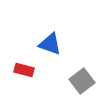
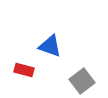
blue triangle: moved 2 px down
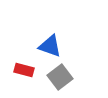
gray square: moved 22 px left, 4 px up
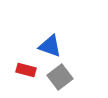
red rectangle: moved 2 px right
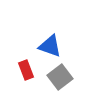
red rectangle: rotated 54 degrees clockwise
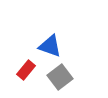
red rectangle: rotated 60 degrees clockwise
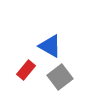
blue triangle: rotated 10 degrees clockwise
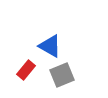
gray square: moved 2 px right, 2 px up; rotated 15 degrees clockwise
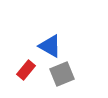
gray square: moved 1 px up
